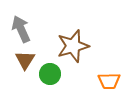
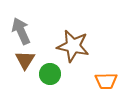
gray arrow: moved 2 px down
brown star: rotated 28 degrees clockwise
orange trapezoid: moved 3 px left
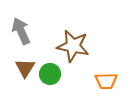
brown triangle: moved 8 px down
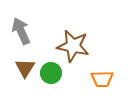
green circle: moved 1 px right, 1 px up
orange trapezoid: moved 4 px left, 2 px up
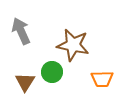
brown star: moved 1 px up
brown triangle: moved 14 px down
green circle: moved 1 px right, 1 px up
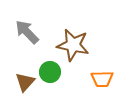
gray arrow: moved 6 px right, 1 px down; rotated 20 degrees counterclockwise
green circle: moved 2 px left
brown triangle: rotated 10 degrees clockwise
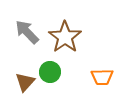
brown star: moved 8 px left, 8 px up; rotated 24 degrees clockwise
orange trapezoid: moved 2 px up
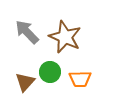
brown star: rotated 12 degrees counterclockwise
orange trapezoid: moved 22 px left, 2 px down
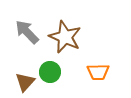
orange trapezoid: moved 18 px right, 7 px up
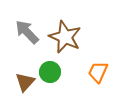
orange trapezoid: rotated 115 degrees clockwise
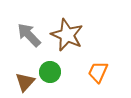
gray arrow: moved 2 px right, 3 px down
brown star: moved 2 px right, 2 px up
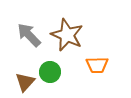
orange trapezoid: moved 1 px left, 7 px up; rotated 115 degrees counterclockwise
